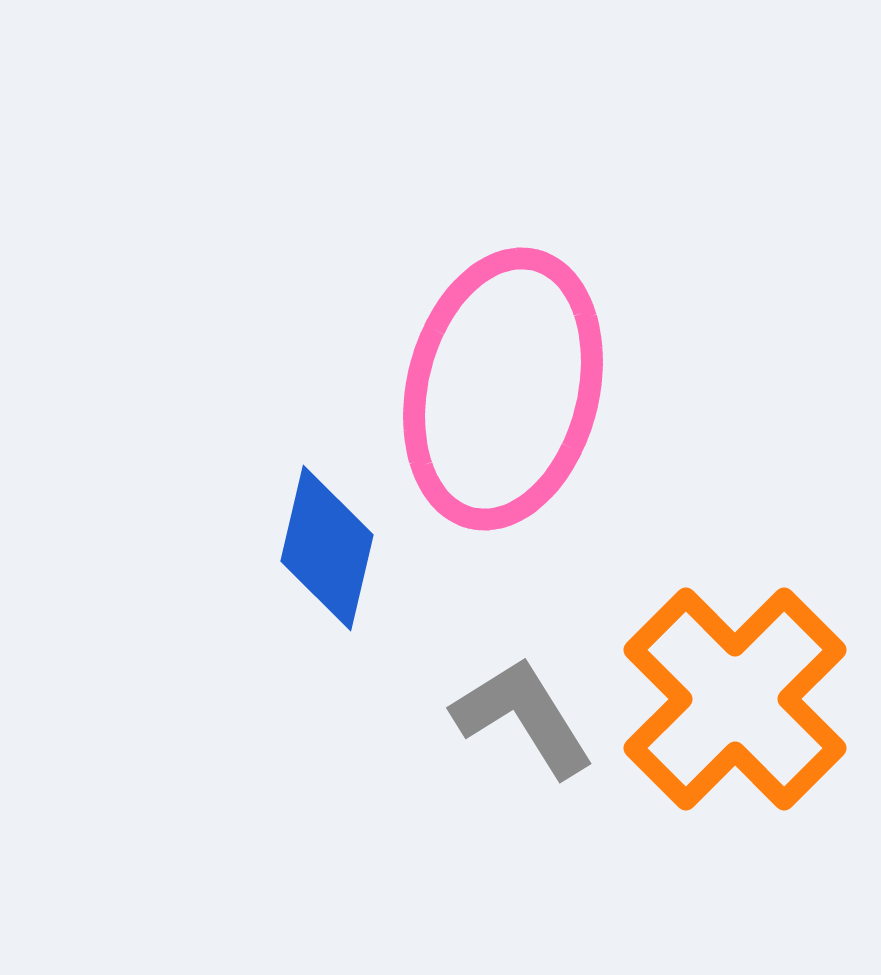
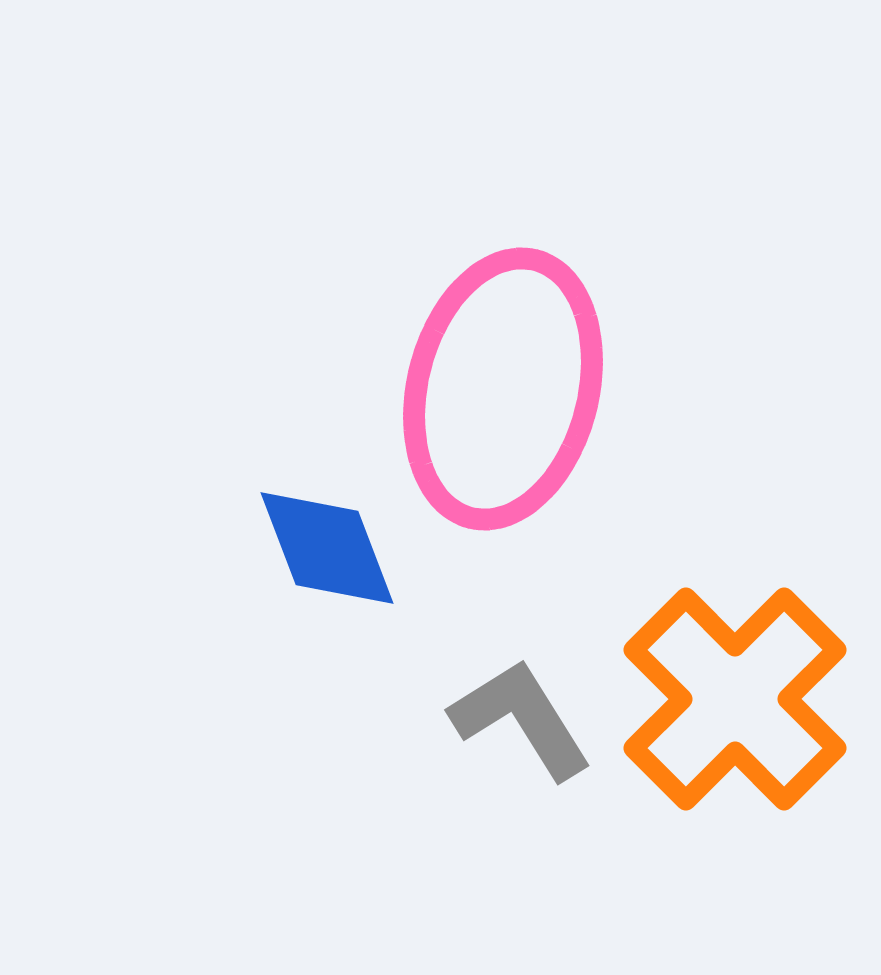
blue diamond: rotated 34 degrees counterclockwise
gray L-shape: moved 2 px left, 2 px down
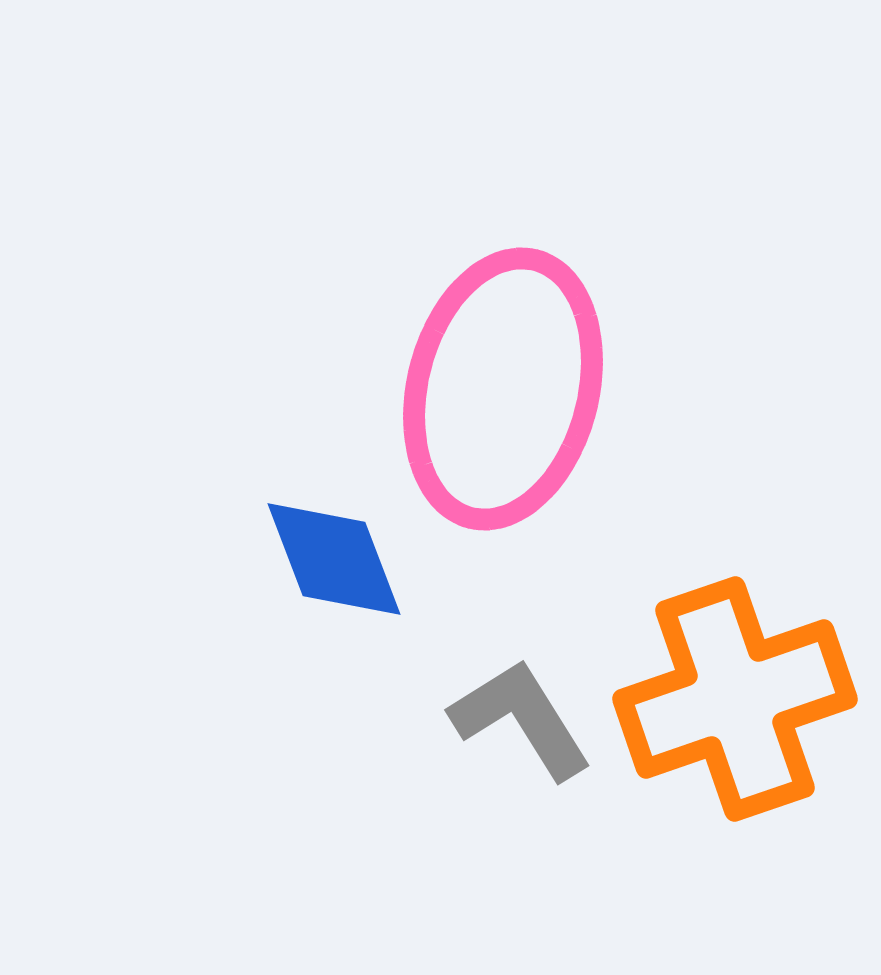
blue diamond: moved 7 px right, 11 px down
orange cross: rotated 26 degrees clockwise
